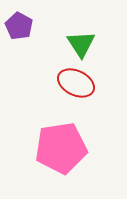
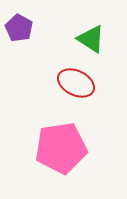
purple pentagon: moved 2 px down
green triangle: moved 10 px right, 5 px up; rotated 24 degrees counterclockwise
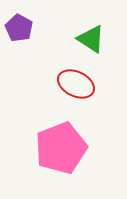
red ellipse: moved 1 px down
pink pentagon: rotated 12 degrees counterclockwise
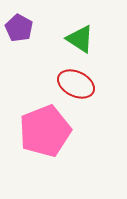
green triangle: moved 11 px left
pink pentagon: moved 16 px left, 17 px up
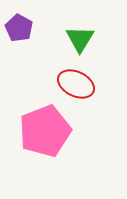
green triangle: rotated 28 degrees clockwise
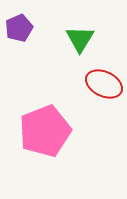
purple pentagon: rotated 20 degrees clockwise
red ellipse: moved 28 px right
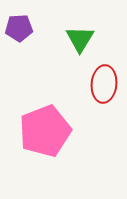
purple pentagon: rotated 20 degrees clockwise
red ellipse: rotated 69 degrees clockwise
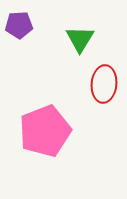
purple pentagon: moved 3 px up
